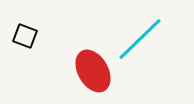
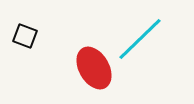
red ellipse: moved 1 px right, 3 px up
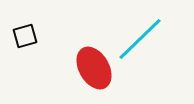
black square: rotated 35 degrees counterclockwise
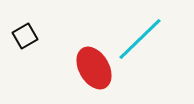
black square: rotated 15 degrees counterclockwise
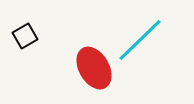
cyan line: moved 1 px down
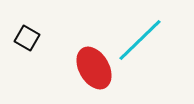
black square: moved 2 px right, 2 px down; rotated 30 degrees counterclockwise
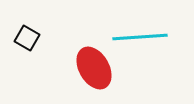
cyan line: moved 3 px up; rotated 40 degrees clockwise
